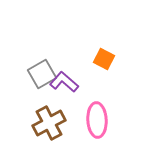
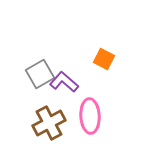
gray square: moved 2 px left
pink ellipse: moved 7 px left, 4 px up
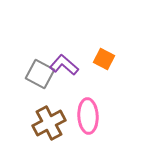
gray square: rotated 32 degrees counterclockwise
purple L-shape: moved 17 px up
pink ellipse: moved 2 px left
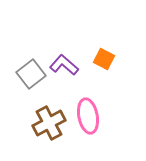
gray square: moved 9 px left; rotated 24 degrees clockwise
pink ellipse: rotated 8 degrees counterclockwise
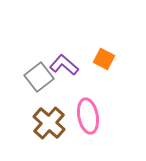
gray square: moved 8 px right, 3 px down
brown cross: rotated 20 degrees counterclockwise
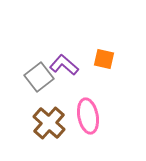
orange square: rotated 15 degrees counterclockwise
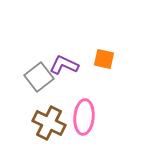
purple L-shape: rotated 16 degrees counterclockwise
pink ellipse: moved 4 px left, 1 px down; rotated 16 degrees clockwise
brown cross: rotated 16 degrees counterclockwise
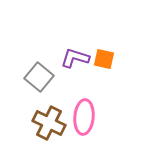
purple L-shape: moved 11 px right, 7 px up; rotated 8 degrees counterclockwise
gray square: rotated 12 degrees counterclockwise
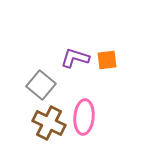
orange square: moved 3 px right, 1 px down; rotated 20 degrees counterclockwise
gray square: moved 2 px right, 8 px down
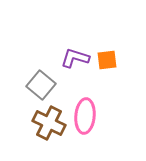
pink ellipse: moved 1 px right, 1 px up
